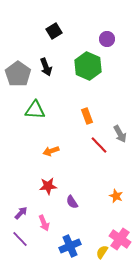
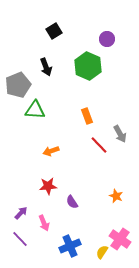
gray pentagon: moved 11 px down; rotated 15 degrees clockwise
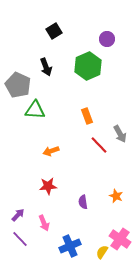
green hexagon: rotated 12 degrees clockwise
gray pentagon: rotated 25 degrees counterclockwise
purple semicircle: moved 11 px right; rotated 24 degrees clockwise
purple arrow: moved 3 px left, 2 px down
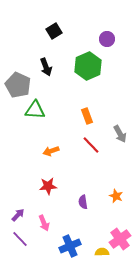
red line: moved 8 px left
pink cross: rotated 20 degrees clockwise
yellow semicircle: rotated 56 degrees clockwise
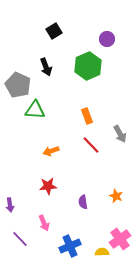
purple arrow: moved 8 px left, 10 px up; rotated 128 degrees clockwise
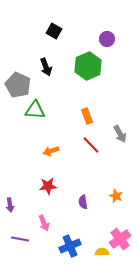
black square: rotated 28 degrees counterclockwise
purple line: rotated 36 degrees counterclockwise
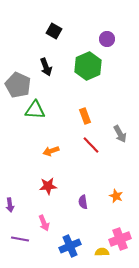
orange rectangle: moved 2 px left
pink cross: rotated 15 degrees clockwise
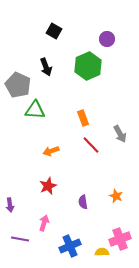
orange rectangle: moved 2 px left, 2 px down
red star: rotated 18 degrees counterclockwise
pink arrow: rotated 140 degrees counterclockwise
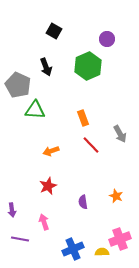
purple arrow: moved 2 px right, 5 px down
pink arrow: moved 1 px up; rotated 35 degrees counterclockwise
blue cross: moved 3 px right, 3 px down
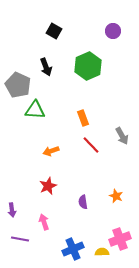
purple circle: moved 6 px right, 8 px up
gray arrow: moved 2 px right, 2 px down
